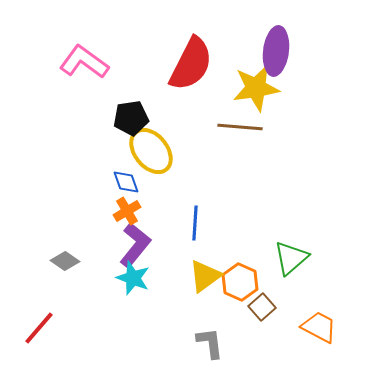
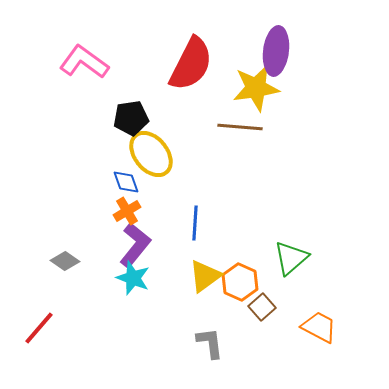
yellow ellipse: moved 3 px down
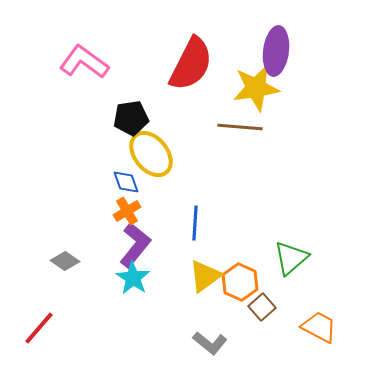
cyan star: rotated 12 degrees clockwise
gray L-shape: rotated 136 degrees clockwise
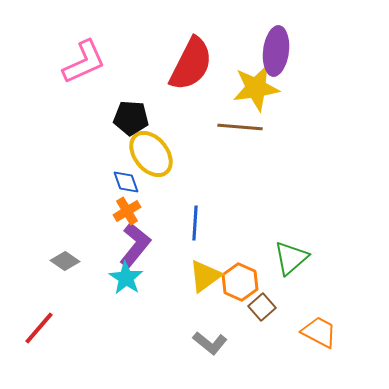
pink L-shape: rotated 120 degrees clockwise
black pentagon: rotated 12 degrees clockwise
cyan star: moved 7 px left
orange trapezoid: moved 5 px down
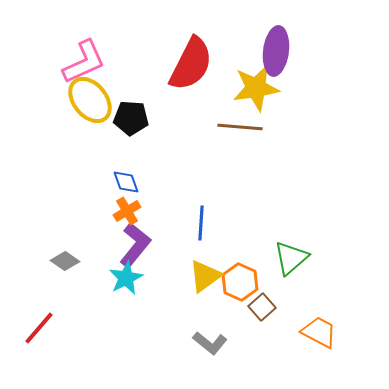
yellow ellipse: moved 61 px left, 54 px up
blue line: moved 6 px right
cyan star: rotated 12 degrees clockwise
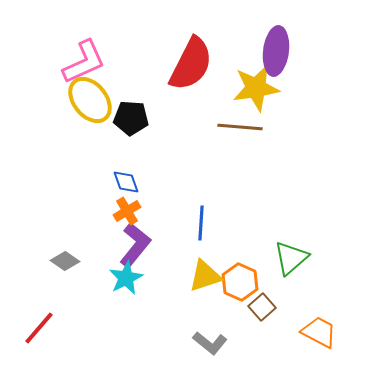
yellow triangle: rotated 18 degrees clockwise
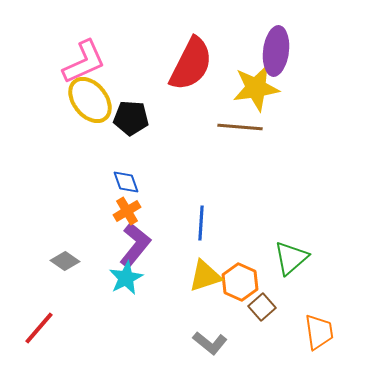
orange trapezoid: rotated 54 degrees clockwise
